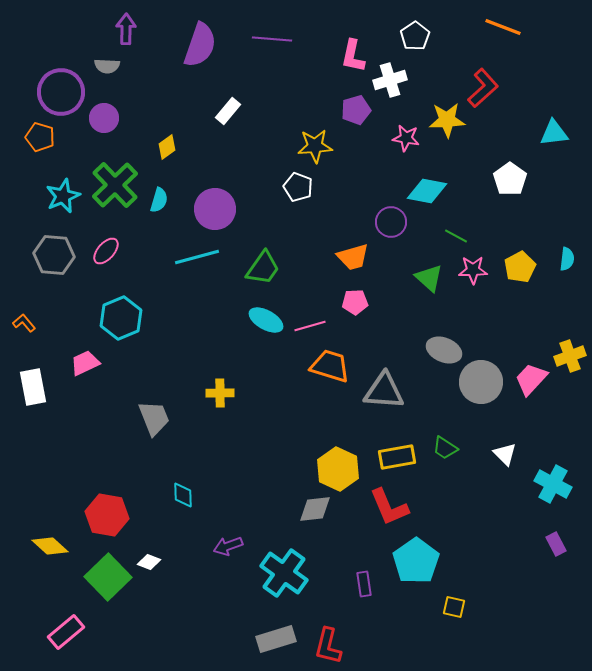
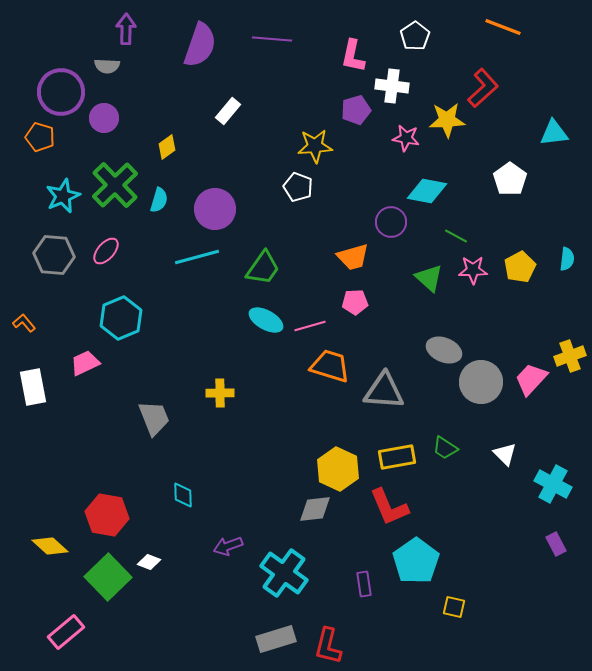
white cross at (390, 80): moved 2 px right, 6 px down; rotated 24 degrees clockwise
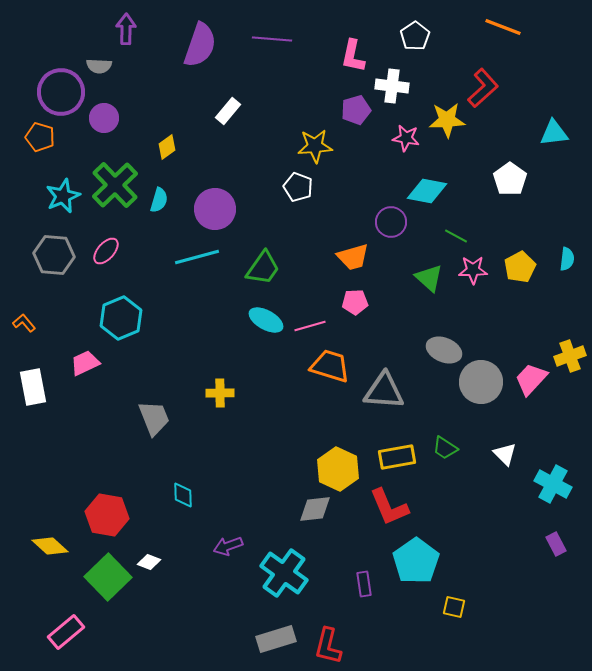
gray semicircle at (107, 66): moved 8 px left
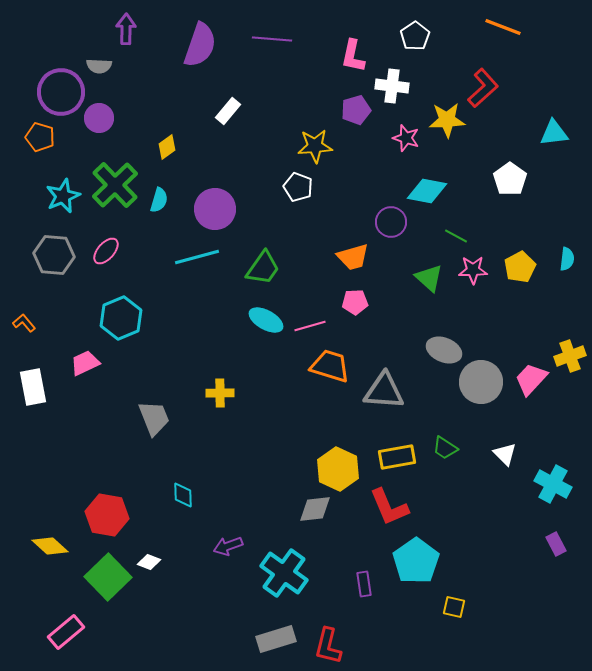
purple circle at (104, 118): moved 5 px left
pink star at (406, 138): rotated 8 degrees clockwise
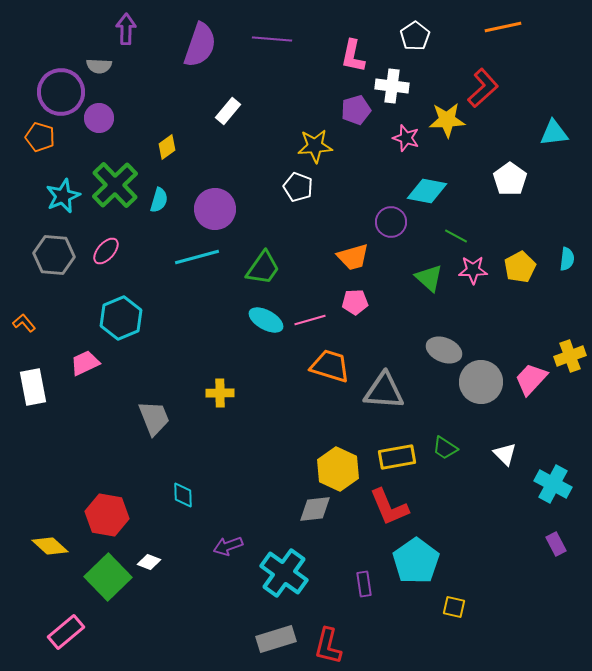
orange line at (503, 27): rotated 33 degrees counterclockwise
pink line at (310, 326): moved 6 px up
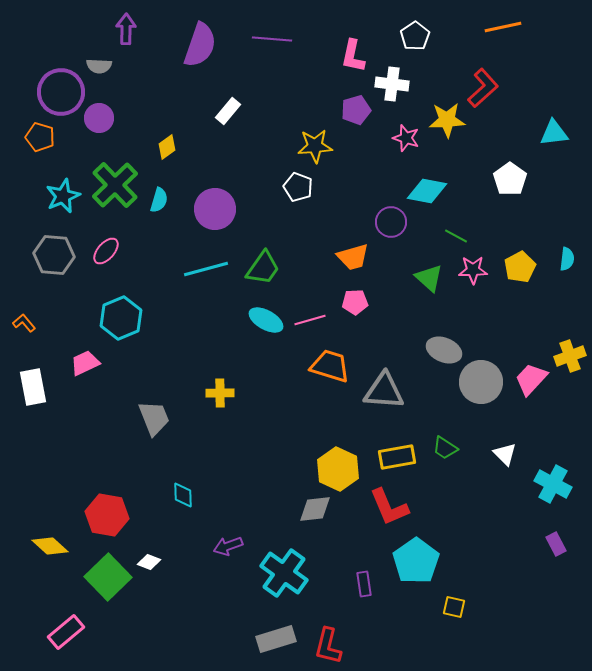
white cross at (392, 86): moved 2 px up
cyan line at (197, 257): moved 9 px right, 12 px down
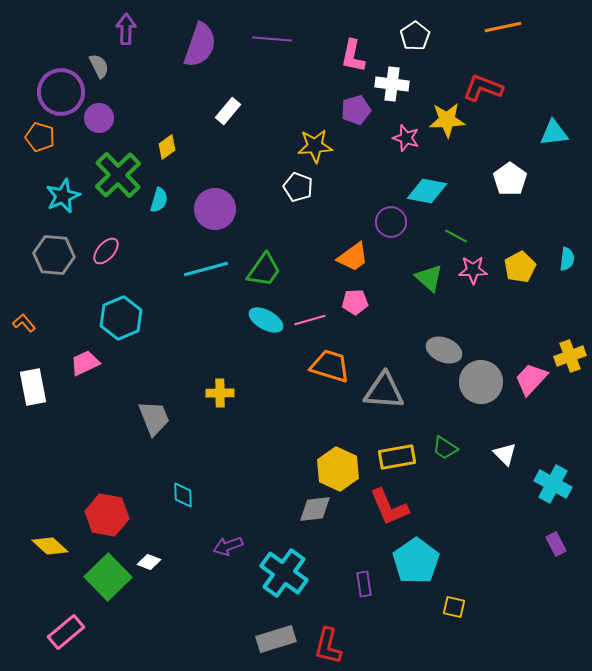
gray semicircle at (99, 66): rotated 120 degrees counterclockwise
red L-shape at (483, 88): rotated 117 degrees counterclockwise
green cross at (115, 185): moved 3 px right, 10 px up
orange trapezoid at (353, 257): rotated 20 degrees counterclockwise
green trapezoid at (263, 268): moved 1 px right, 2 px down
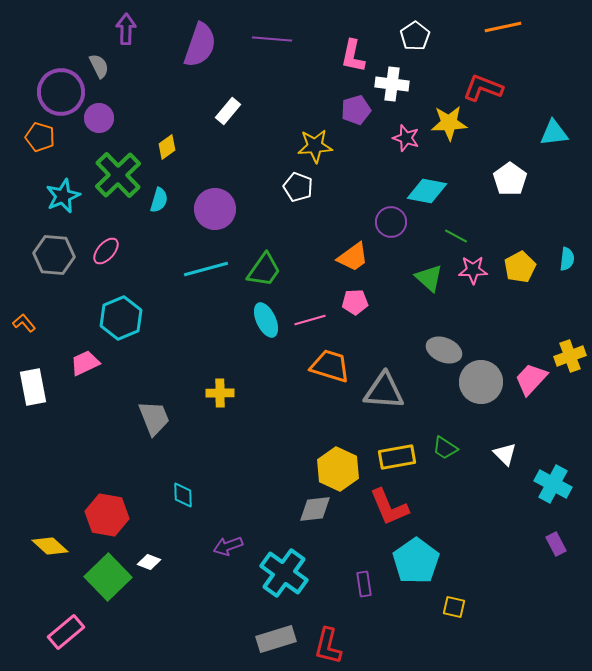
yellow star at (447, 120): moved 2 px right, 3 px down
cyan ellipse at (266, 320): rotated 36 degrees clockwise
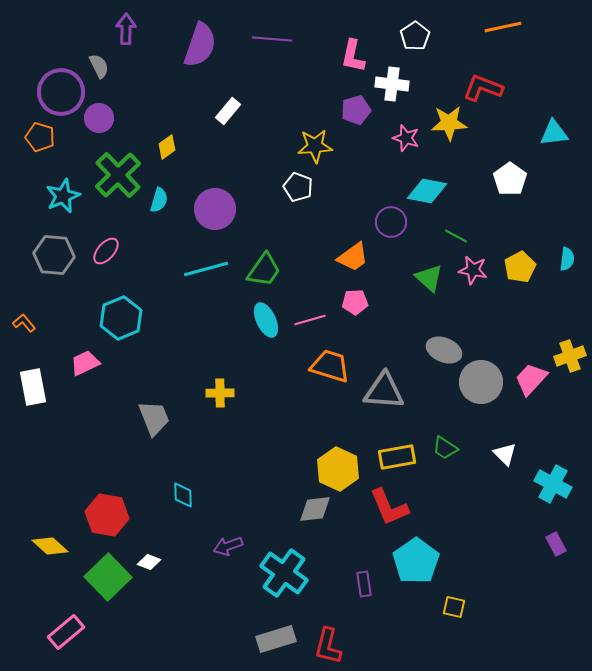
pink star at (473, 270): rotated 12 degrees clockwise
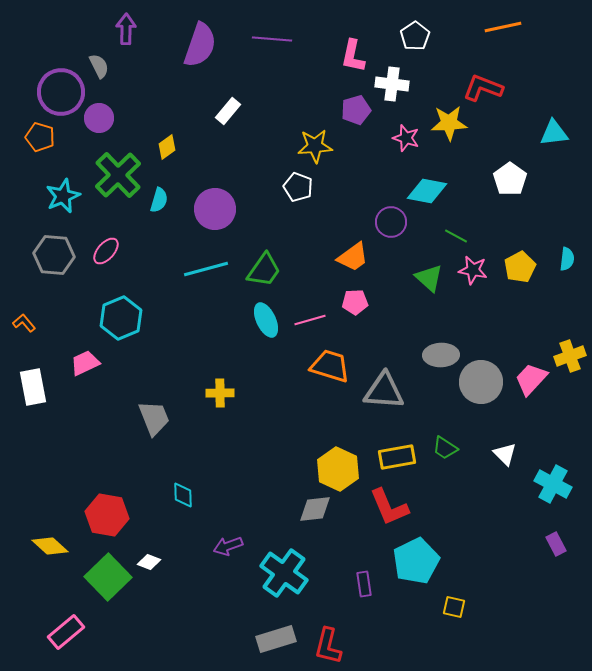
gray ellipse at (444, 350): moved 3 px left, 5 px down; rotated 24 degrees counterclockwise
cyan pentagon at (416, 561): rotated 9 degrees clockwise
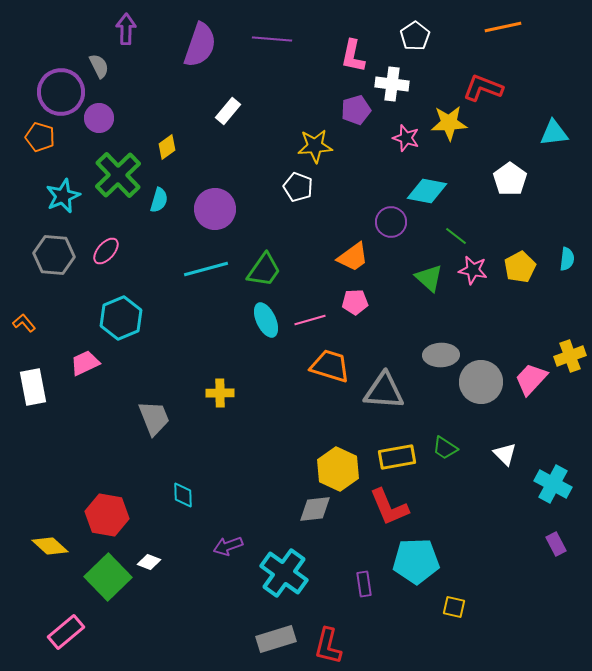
green line at (456, 236): rotated 10 degrees clockwise
cyan pentagon at (416, 561): rotated 24 degrees clockwise
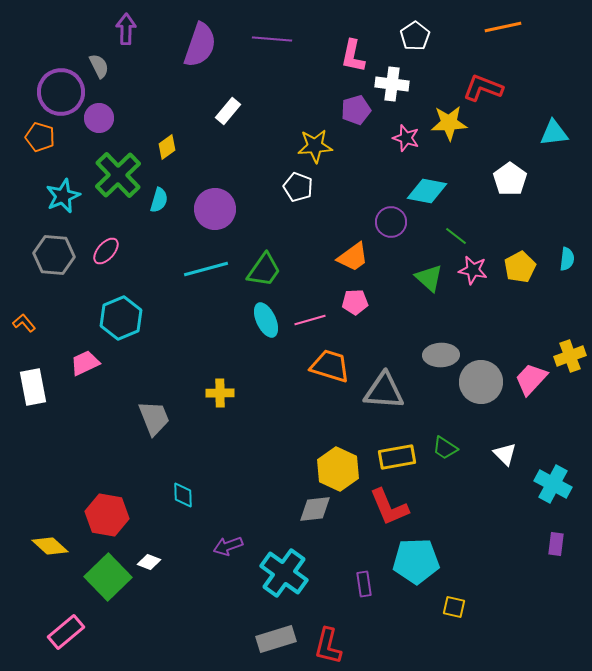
purple rectangle at (556, 544): rotated 35 degrees clockwise
